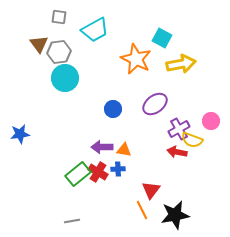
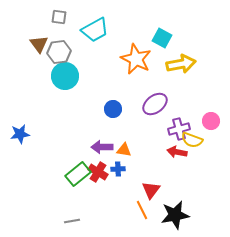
cyan circle: moved 2 px up
purple cross: rotated 15 degrees clockwise
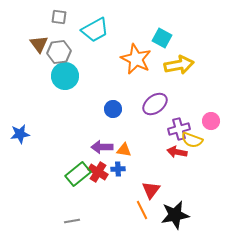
yellow arrow: moved 2 px left, 1 px down
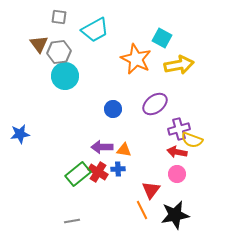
pink circle: moved 34 px left, 53 px down
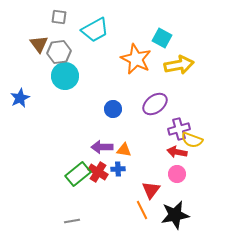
blue star: moved 36 px up; rotated 18 degrees counterclockwise
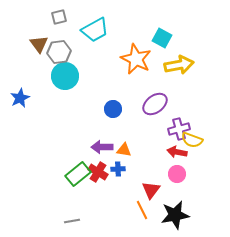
gray square: rotated 21 degrees counterclockwise
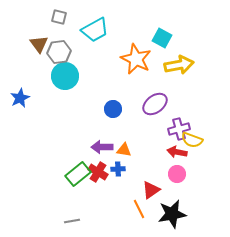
gray square: rotated 28 degrees clockwise
red triangle: rotated 18 degrees clockwise
orange line: moved 3 px left, 1 px up
black star: moved 3 px left, 1 px up
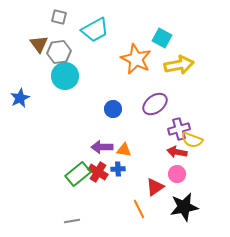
red triangle: moved 4 px right, 3 px up
black star: moved 12 px right, 7 px up
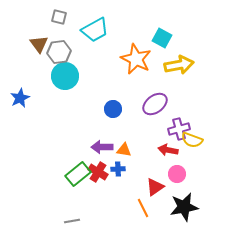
red arrow: moved 9 px left, 2 px up
orange line: moved 4 px right, 1 px up
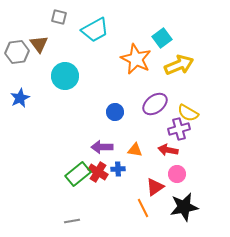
cyan square: rotated 24 degrees clockwise
gray hexagon: moved 42 px left
yellow arrow: rotated 12 degrees counterclockwise
blue circle: moved 2 px right, 3 px down
yellow semicircle: moved 4 px left, 27 px up; rotated 10 degrees clockwise
orange triangle: moved 11 px right
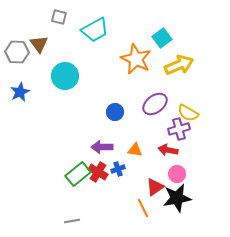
gray hexagon: rotated 10 degrees clockwise
blue star: moved 6 px up
blue cross: rotated 16 degrees counterclockwise
black star: moved 7 px left, 9 px up
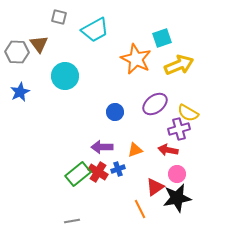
cyan square: rotated 18 degrees clockwise
orange triangle: rotated 28 degrees counterclockwise
orange line: moved 3 px left, 1 px down
